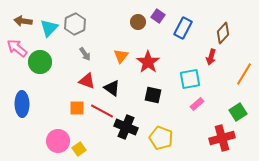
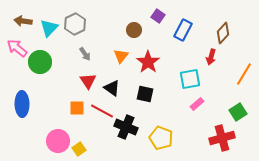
brown circle: moved 4 px left, 8 px down
blue rectangle: moved 2 px down
red triangle: moved 1 px right; rotated 36 degrees clockwise
black square: moved 8 px left, 1 px up
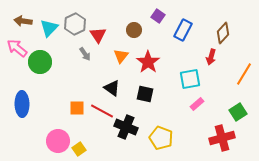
red triangle: moved 10 px right, 46 px up
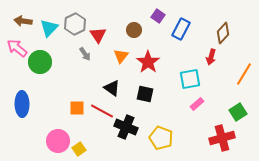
blue rectangle: moved 2 px left, 1 px up
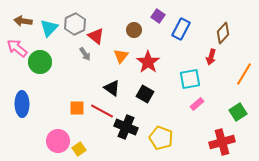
red triangle: moved 2 px left, 1 px down; rotated 18 degrees counterclockwise
black square: rotated 18 degrees clockwise
red cross: moved 4 px down
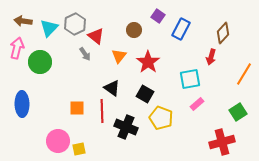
pink arrow: rotated 65 degrees clockwise
orange triangle: moved 2 px left
red line: rotated 60 degrees clockwise
yellow pentagon: moved 20 px up
yellow square: rotated 24 degrees clockwise
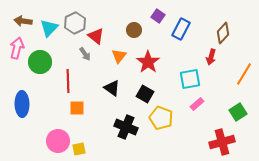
gray hexagon: moved 1 px up
red line: moved 34 px left, 30 px up
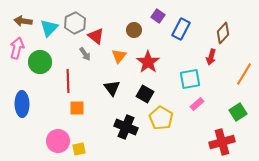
black triangle: rotated 18 degrees clockwise
yellow pentagon: rotated 10 degrees clockwise
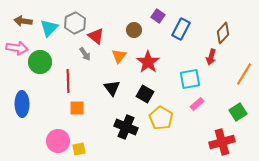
pink arrow: rotated 85 degrees clockwise
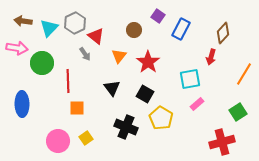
green circle: moved 2 px right, 1 px down
yellow square: moved 7 px right, 11 px up; rotated 24 degrees counterclockwise
